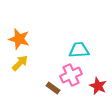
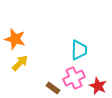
orange star: moved 4 px left
cyan trapezoid: rotated 95 degrees clockwise
pink cross: moved 3 px right, 3 px down
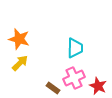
orange star: moved 4 px right
cyan trapezoid: moved 4 px left, 2 px up
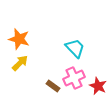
cyan trapezoid: rotated 45 degrees counterclockwise
brown rectangle: moved 2 px up
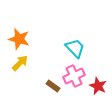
pink cross: moved 2 px up
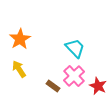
orange star: moved 1 px right; rotated 25 degrees clockwise
yellow arrow: moved 1 px left, 6 px down; rotated 78 degrees counterclockwise
pink cross: rotated 20 degrees counterclockwise
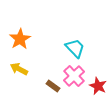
yellow arrow: rotated 30 degrees counterclockwise
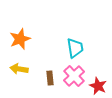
orange star: rotated 10 degrees clockwise
cyan trapezoid: rotated 35 degrees clockwise
yellow arrow: rotated 18 degrees counterclockwise
brown rectangle: moved 3 px left, 8 px up; rotated 48 degrees clockwise
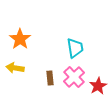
orange star: rotated 15 degrees counterclockwise
yellow arrow: moved 4 px left, 1 px up
pink cross: moved 1 px down
red star: rotated 18 degrees clockwise
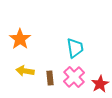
yellow arrow: moved 10 px right, 3 px down
red star: moved 2 px right, 2 px up
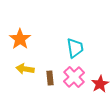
yellow arrow: moved 2 px up
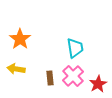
yellow arrow: moved 9 px left
pink cross: moved 1 px left, 1 px up
red star: moved 2 px left
